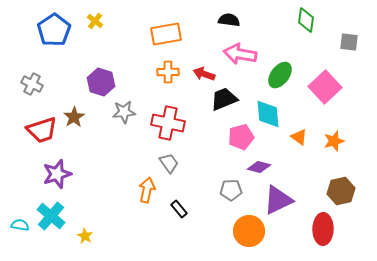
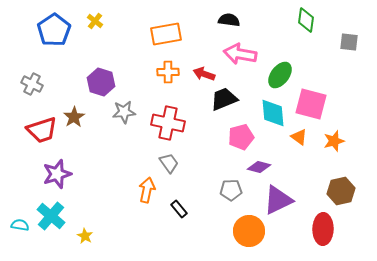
pink square: moved 14 px left, 17 px down; rotated 32 degrees counterclockwise
cyan diamond: moved 5 px right, 1 px up
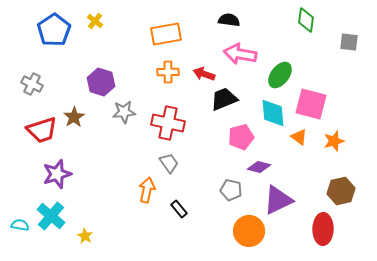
gray pentagon: rotated 15 degrees clockwise
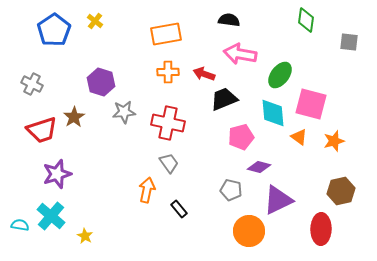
red ellipse: moved 2 px left
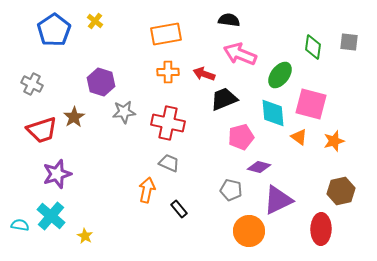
green diamond: moved 7 px right, 27 px down
pink arrow: rotated 12 degrees clockwise
gray trapezoid: rotated 30 degrees counterclockwise
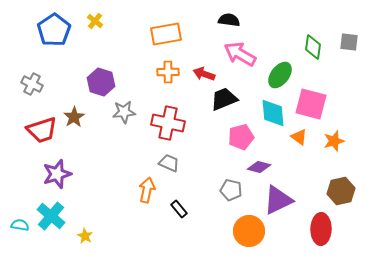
pink arrow: rotated 8 degrees clockwise
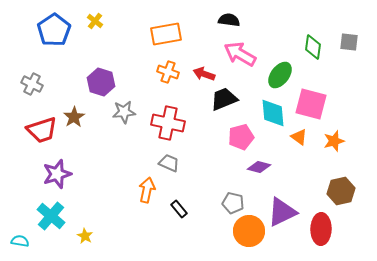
orange cross: rotated 20 degrees clockwise
gray pentagon: moved 2 px right, 13 px down
purple triangle: moved 4 px right, 12 px down
cyan semicircle: moved 16 px down
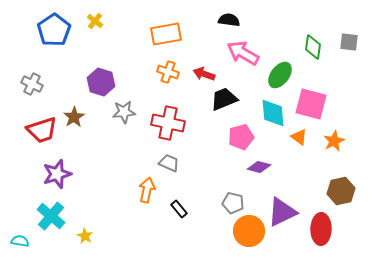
pink arrow: moved 3 px right, 1 px up
orange star: rotated 10 degrees counterclockwise
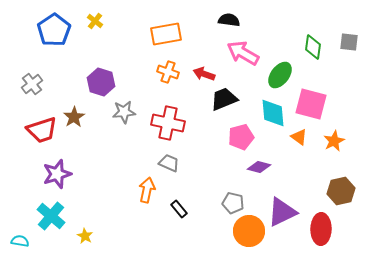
gray cross: rotated 25 degrees clockwise
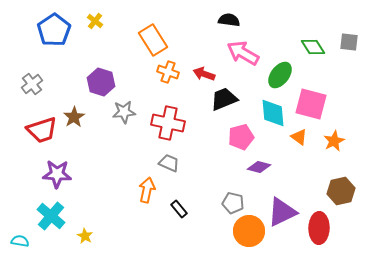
orange rectangle: moved 13 px left, 6 px down; rotated 68 degrees clockwise
green diamond: rotated 40 degrees counterclockwise
purple star: rotated 20 degrees clockwise
red ellipse: moved 2 px left, 1 px up
